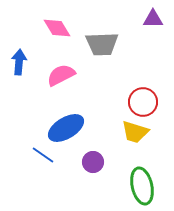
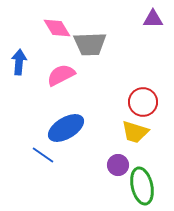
gray trapezoid: moved 12 px left
purple circle: moved 25 px right, 3 px down
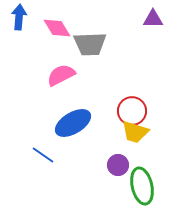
blue arrow: moved 45 px up
red circle: moved 11 px left, 9 px down
blue ellipse: moved 7 px right, 5 px up
